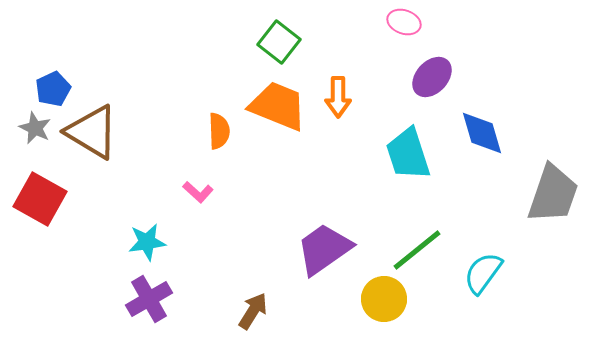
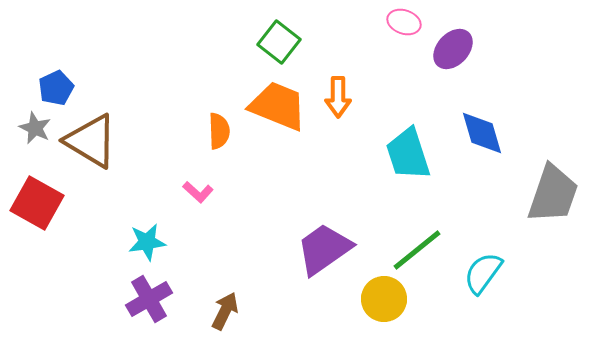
purple ellipse: moved 21 px right, 28 px up
blue pentagon: moved 3 px right, 1 px up
brown triangle: moved 1 px left, 9 px down
red square: moved 3 px left, 4 px down
brown arrow: moved 28 px left; rotated 6 degrees counterclockwise
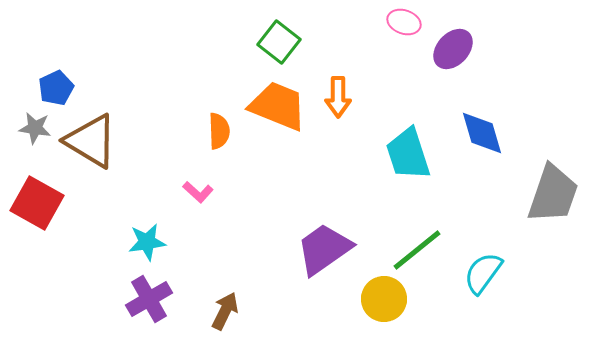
gray star: rotated 16 degrees counterclockwise
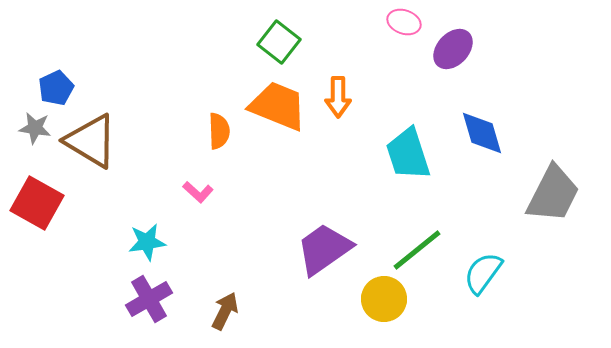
gray trapezoid: rotated 8 degrees clockwise
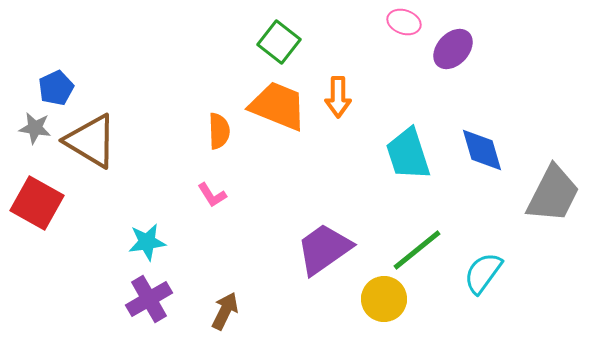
blue diamond: moved 17 px down
pink L-shape: moved 14 px right, 3 px down; rotated 16 degrees clockwise
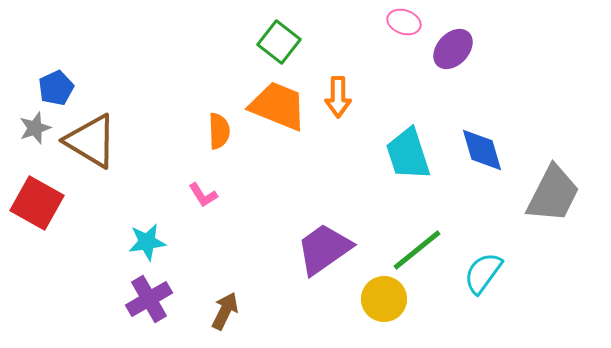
gray star: rotated 28 degrees counterclockwise
pink L-shape: moved 9 px left
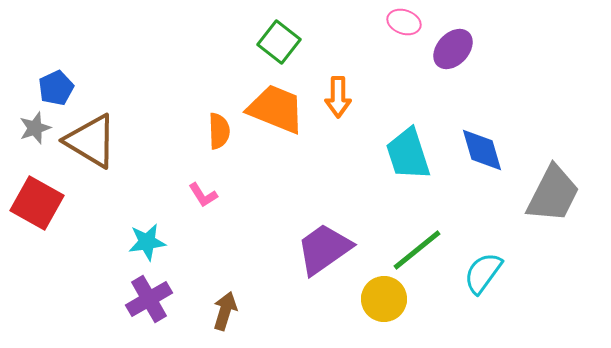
orange trapezoid: moved 2 px left, 3 px down
brown arrow: rotated 9 degrees counterclockwise
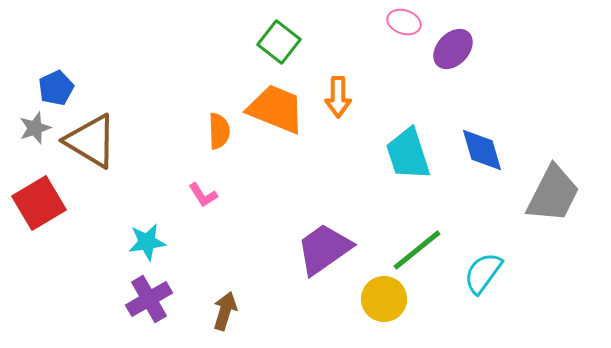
red square: moved 2 px right; rotated 30 degrees clockwise
